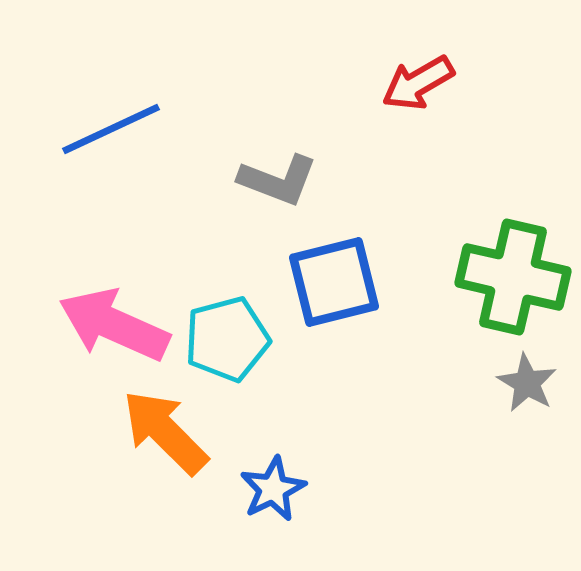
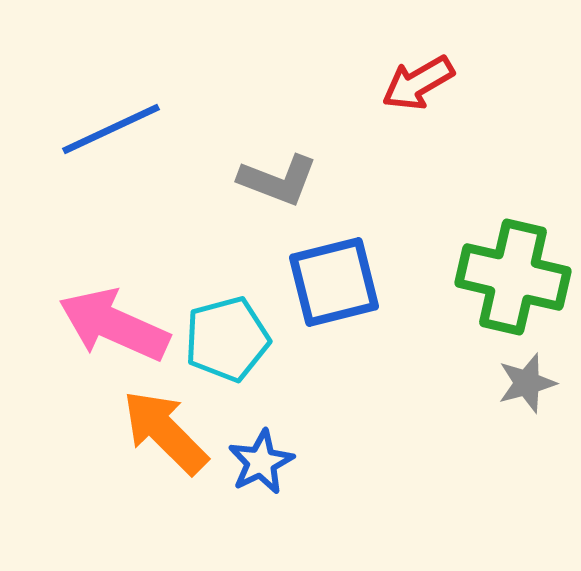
gray star: rotated 26 degrees clockwise
blue star: moved 12 px left, 27 px up
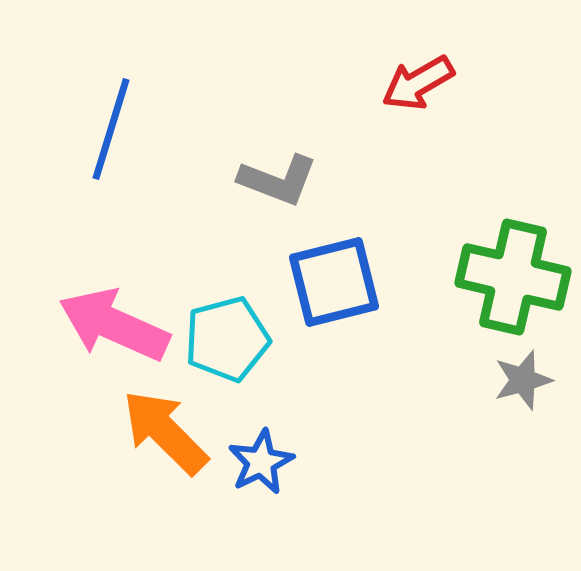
blue line: rotated 48 degrees counterclockwise
gray star: moved 4 px left, 3 px up
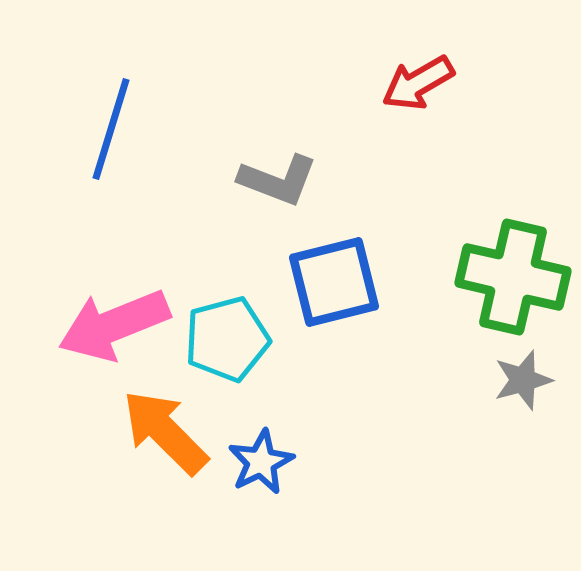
pink arrow: rotated 46 degrees counterclockwise
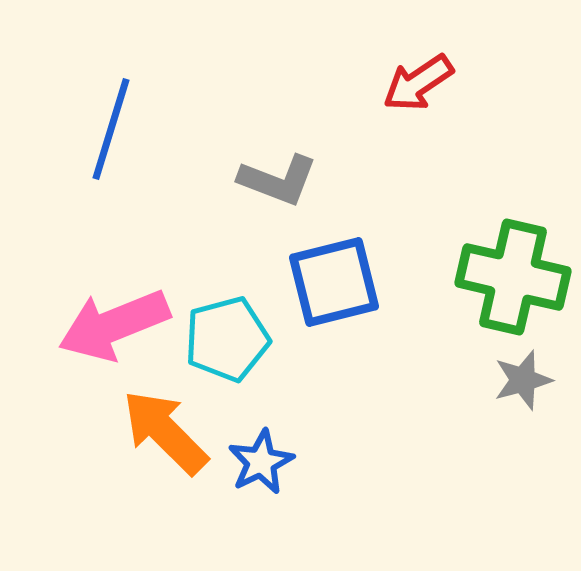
red arrow: rotated 4 degrees counterclockwise
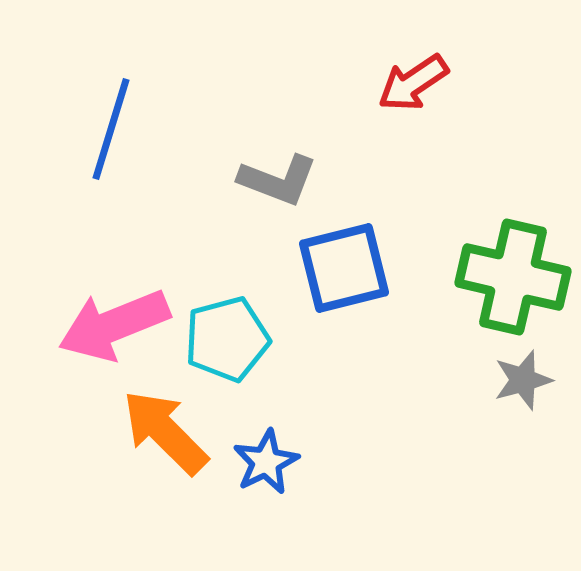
red arrow: moved 5 px left
blue square: moved 10 px right, 14 px up
blue star: moved 5 px right
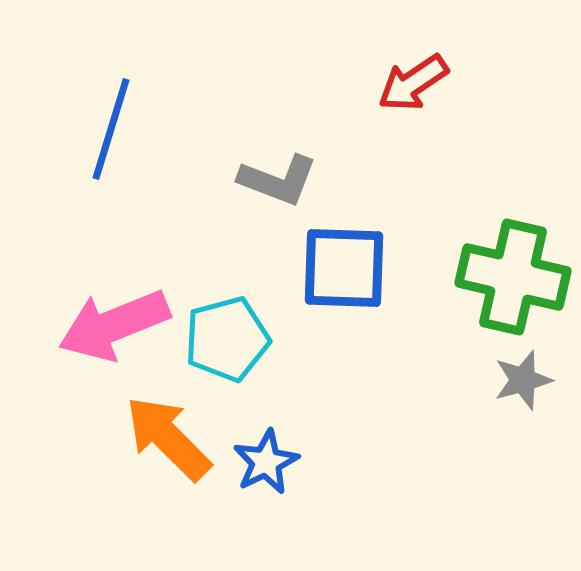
blue square: rotated 16 degrees clockwise
orange arrow: moved 3 px right, 6 px down
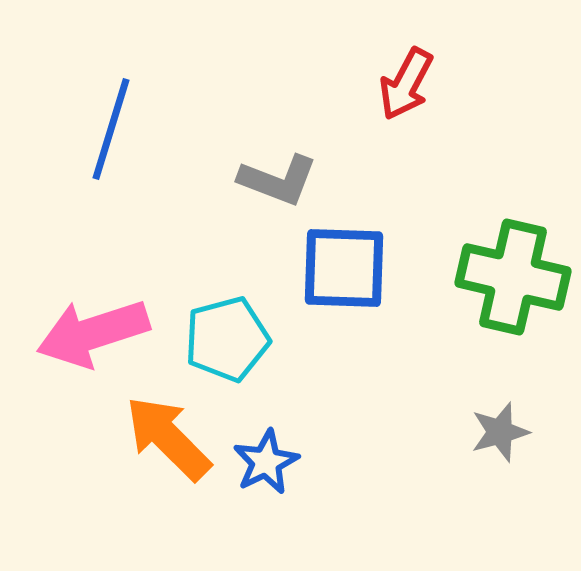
red arrow: moved 7 px left, 1 px down; rotated 28 degrees counterclockwise
pink arrow: moved 21 px left, 8 px down; rotated 4 degrees clockwise
gray star: moved 23 px left, 52 px down
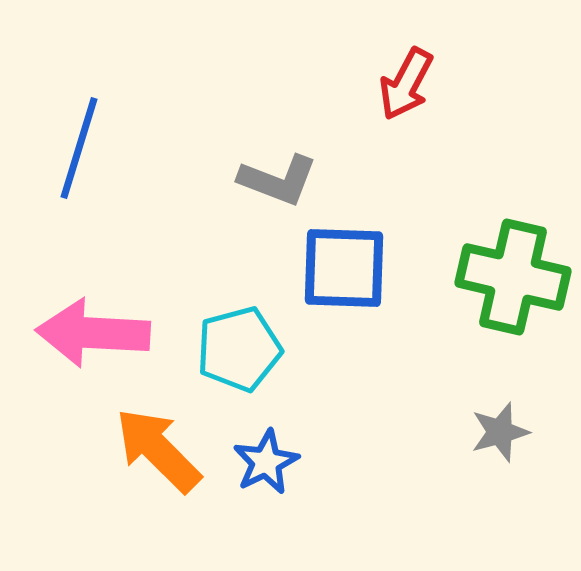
blue line: moved 32 px left, 19 px down
pink arrow: rotated 21 degrees clockwise
cyan pentagon: moved 12 px right, 10 px down
orange arrow: moved 10 px left, 12 px down
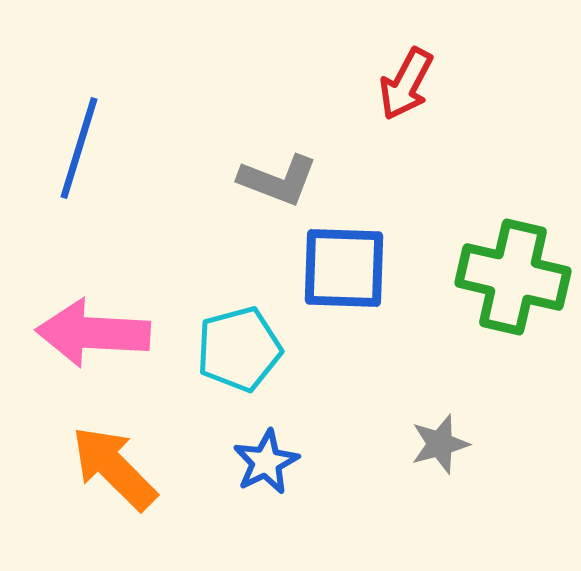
gray star: moved 60 px left, 12 px down
orange arrow: moved 44 px left, 18 px down
